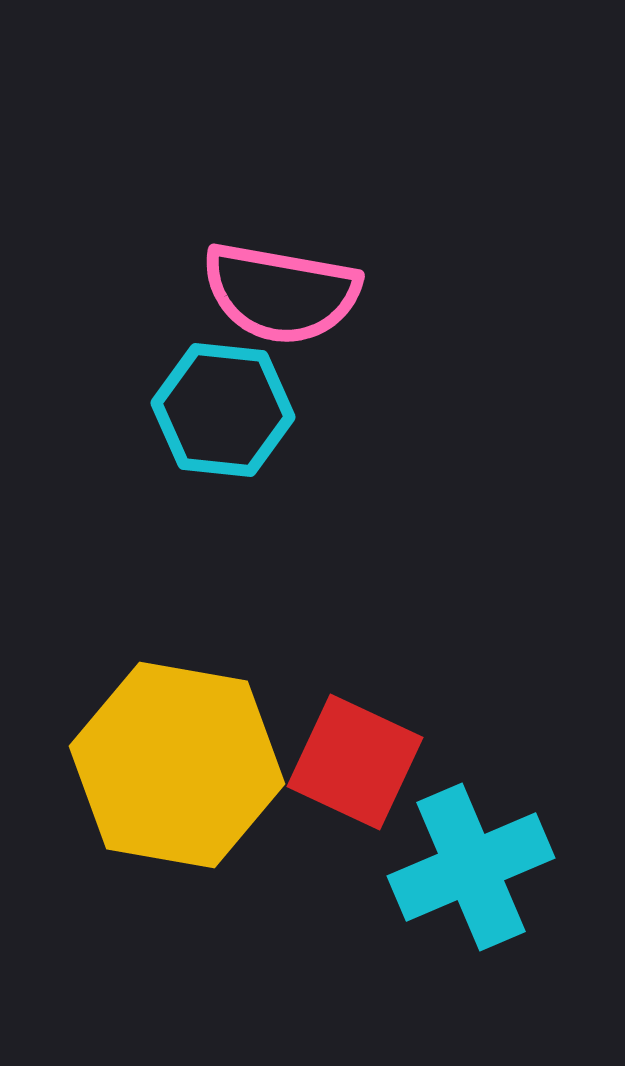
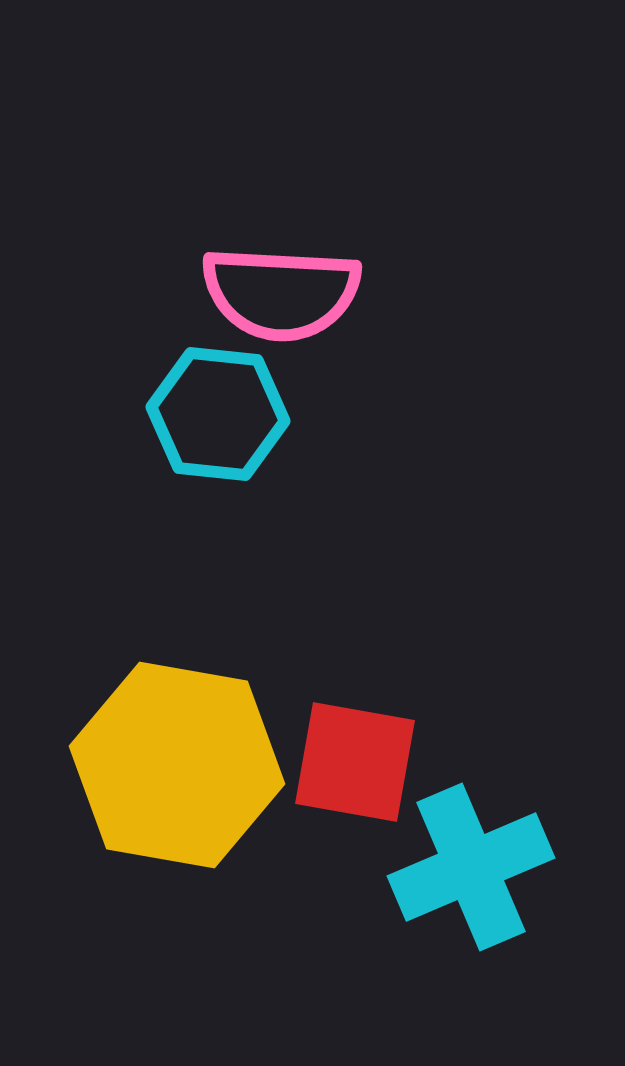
pink semicircle: rotated 7 degrees counterclockwise
cyan hexagon: moved 5 px left, 4 px down
red square: rotated 15 degrees counterclockwise
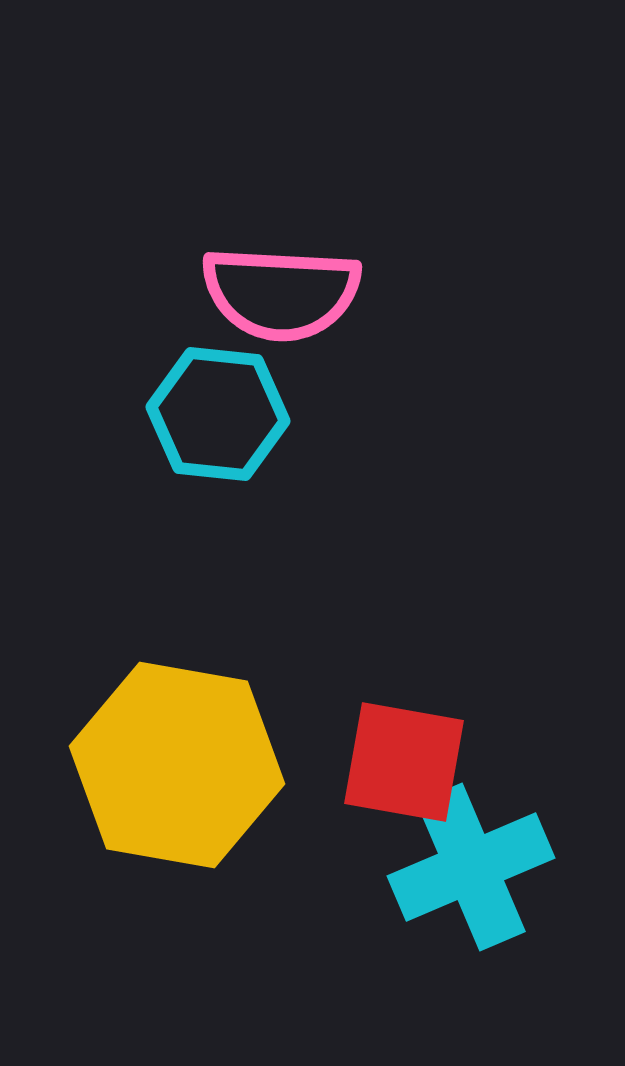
red square: moved 49 px right
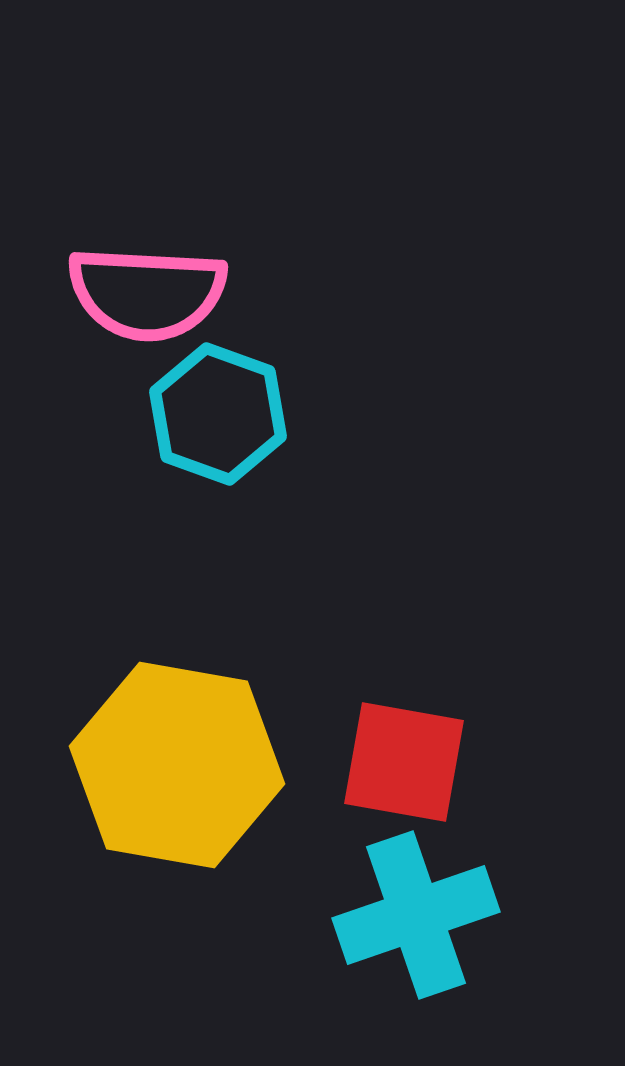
pink semicircle: moved 134 px left
cyan hexagon: rotated 14 degrees clockwise
cyan cross: moved 55 px left, 48 px down; rotated 4 degrees clockwise
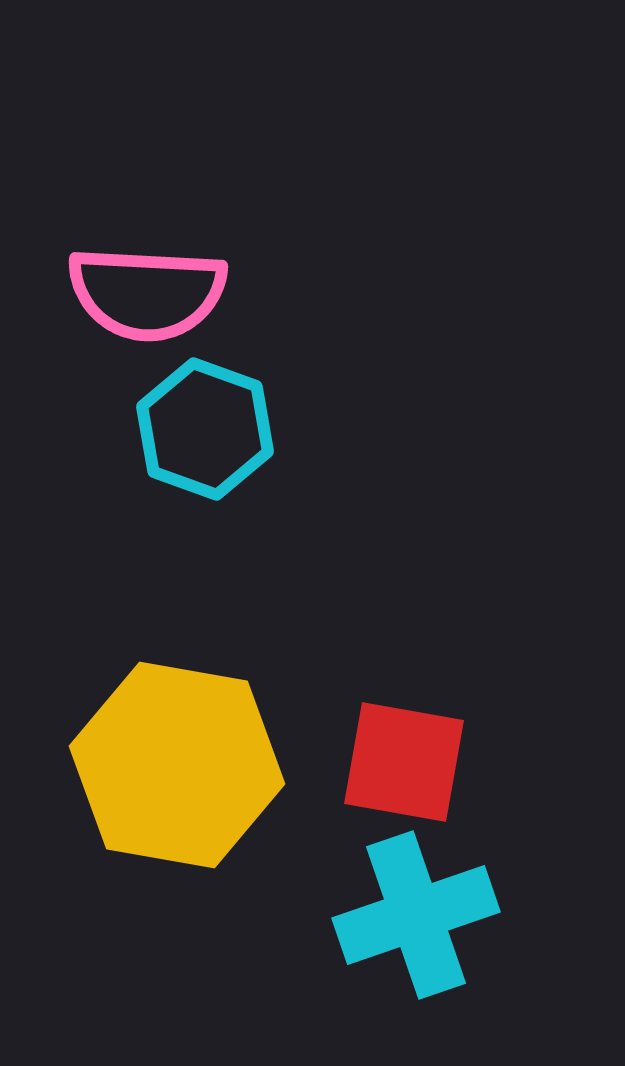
cyan hexagon: moved 13 px left, 15 px down
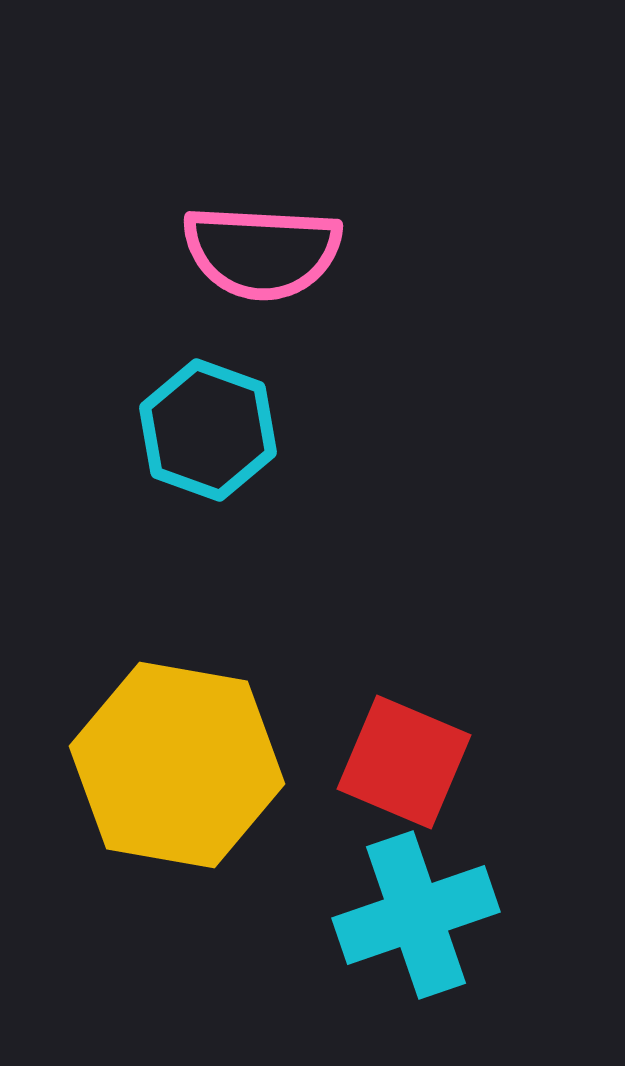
pink semicircle: moved 115 px right, 41 px up
cyan hexagon: moved 3 px right, 1 px down
red square: rotated 13 degrees clockwise
